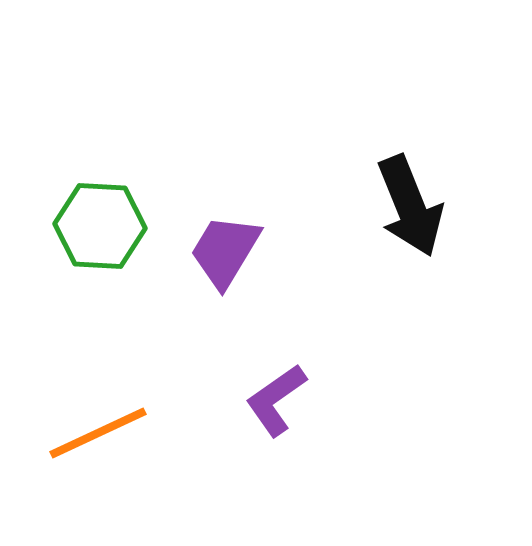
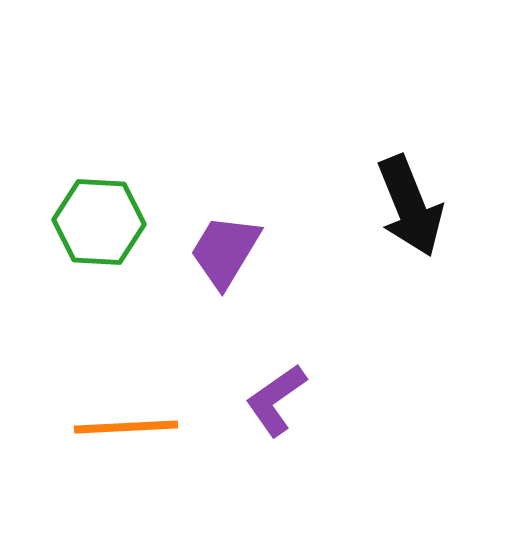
green hexagon: moved 1 px left, 4 px up
orange line: moved 28 px right, 6 px up; rotated 22 degrees clockwise
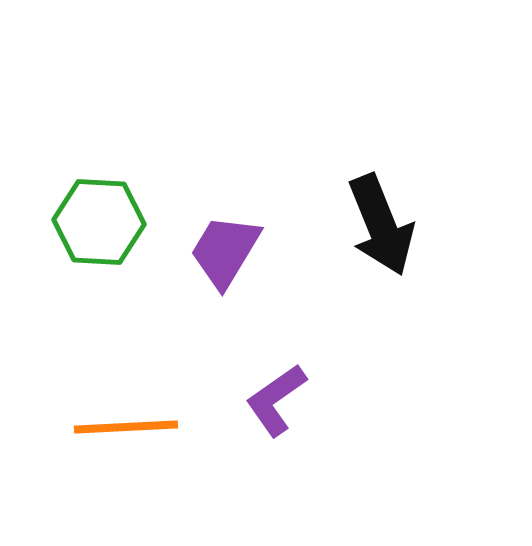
black arrow: moved 29 px left, 19 px down
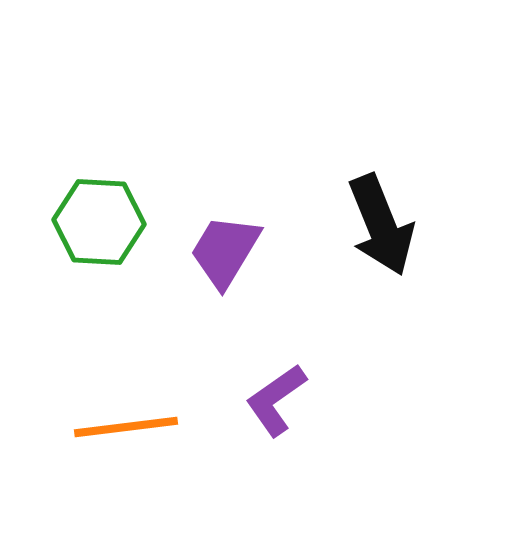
orange line: rotated 4 degrees counterclockwise
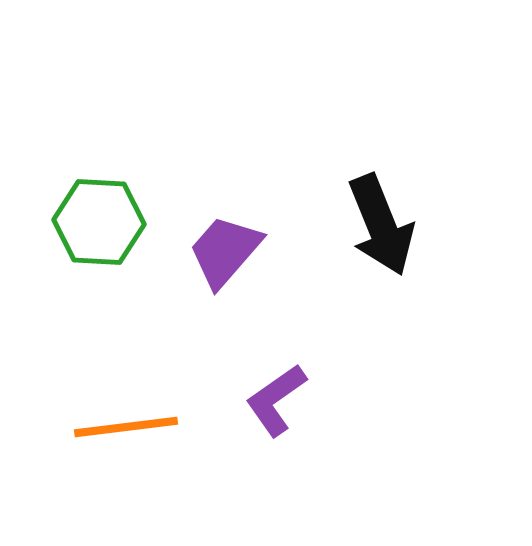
purple trapezoid: rotated 10 degrees clockwise
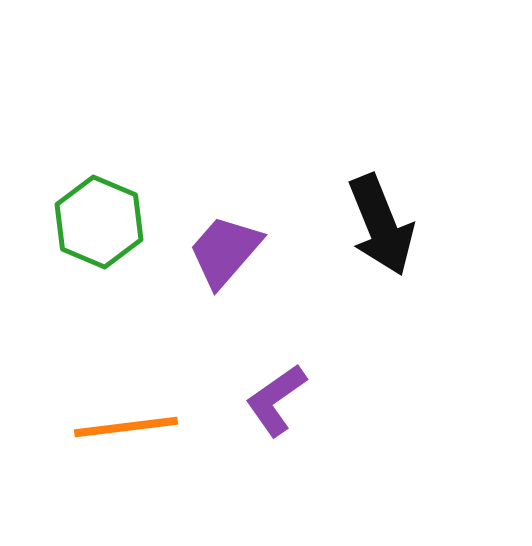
green hexagon: rotated 20 degrees clockwise
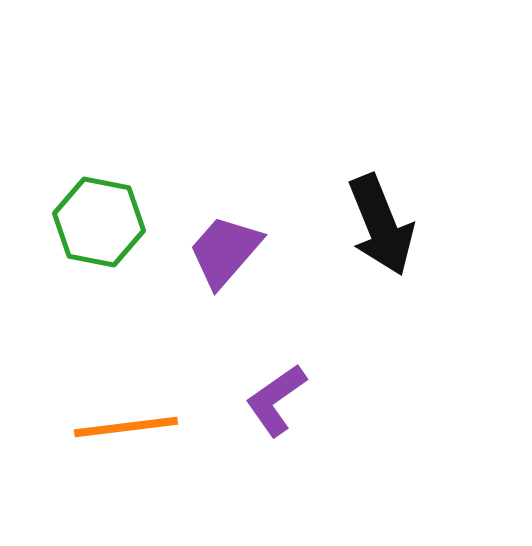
green hexagon: rotated 12 degrees counterclockwise
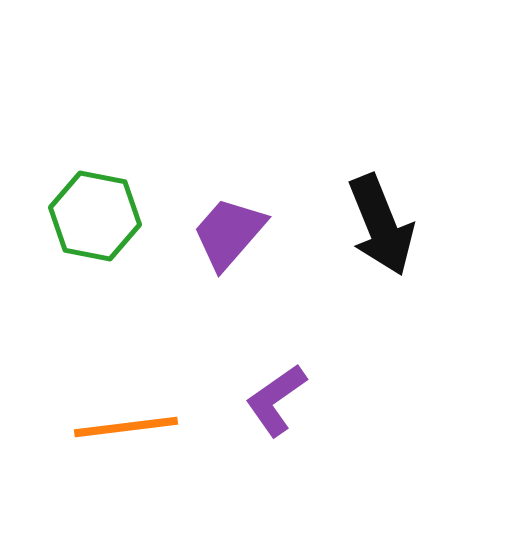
green hexagon: moved 4 px left, 6 px up
purple trapezoid: moved 4 px right, 18 px up
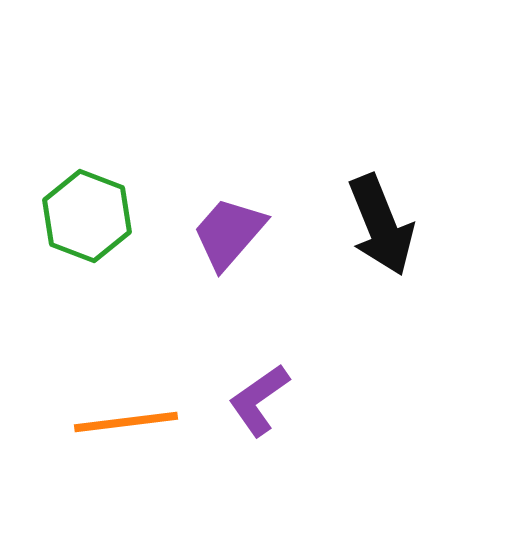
green hexagon: moved 8 px left; rotated 10 degrees clockwise
purple L-shape: moved 17 px left
orange line: moved 5 px up
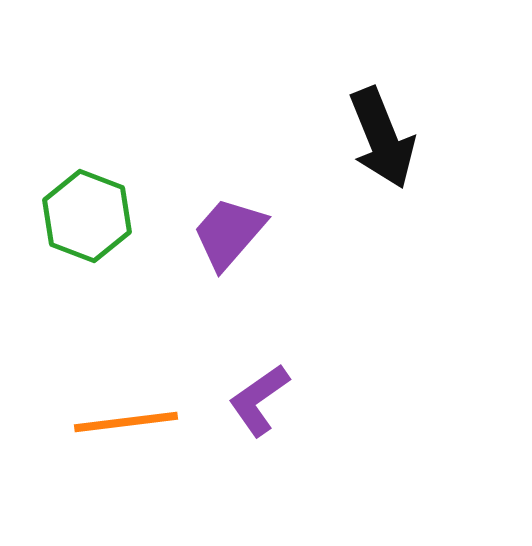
black arrow: moved 1 px right, 87 px up
